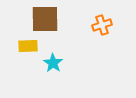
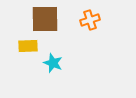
orange cross: moved 12 px left, 5 px up
cyan star: rotated 12 degrees counterclockwise
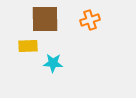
cyan star: rotated 18 degrees counterclockwise
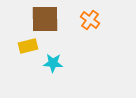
orange cross: rotated 36 degrees counterclockwise
yellow rectangle: rotated 12 degrees counterclockwise
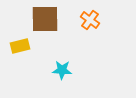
yellow rectangle: moved 8 px left
cyan star: moved 9 px right, 7 px down
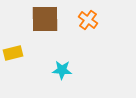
orange cross: moved 2 px left
yellow rectangle: moved 7 px left, 7 px down
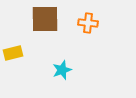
orange cross: moved 3 px down; rotated 30 degrees counterclockwise
cyan star: rotated 24 degrees counterclockwise
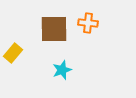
brown square: moved 9 px right, 10 px down
yellow rectangle: rotated 36 degrees counterclockwise
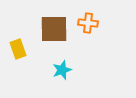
yellow rectangle: moved 5 px right, 4 px up; rotated 60 degrees counterclockwise
